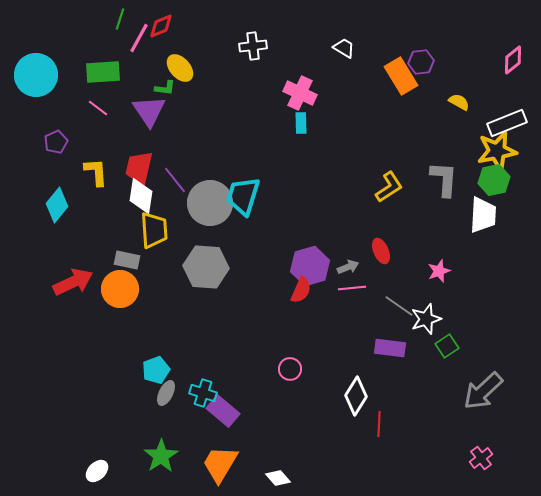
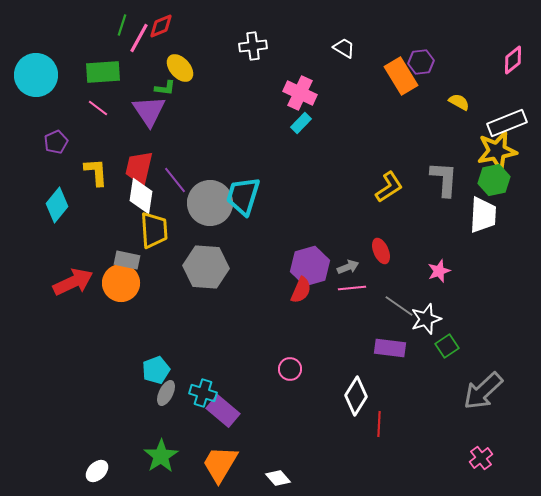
green line at (120, 19): moved 2 px right, 6 px down
cyan rectangle at (301, 123): rotated 45 degrees clockwise
orange circle at (120, 289): moved 1 px right, 6 px up
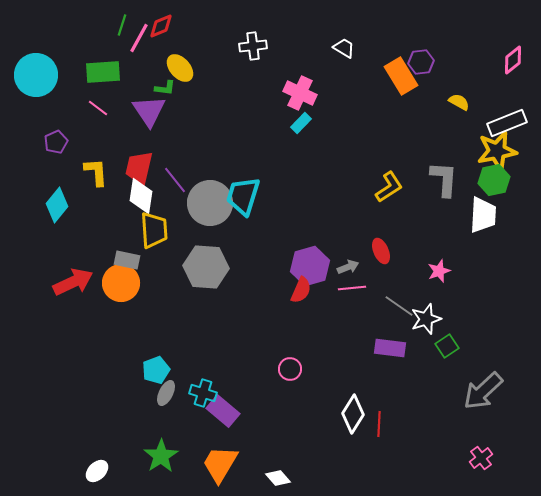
white diamond at (356, 396): moved 3 px left, 18 px down
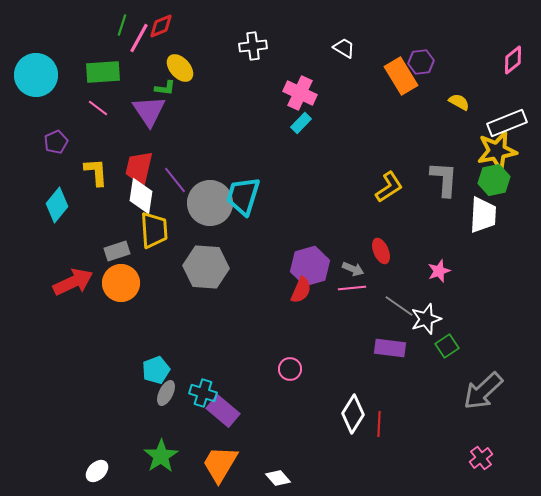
gray rectangle at (127, 260): moved 10 px left, 9 px up; rotated 30 degrees counterclockwise
gray arrow at (348, 267): moved 5 px right, 2 px down; rotated 45 degrees clockwise
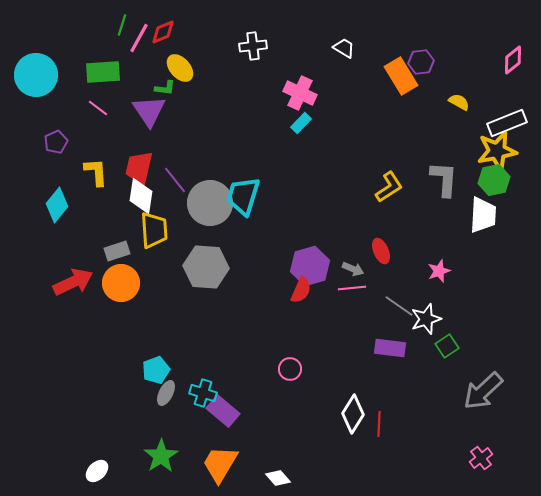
red diamond at (161, 26): moved 2 px right, 6 px down
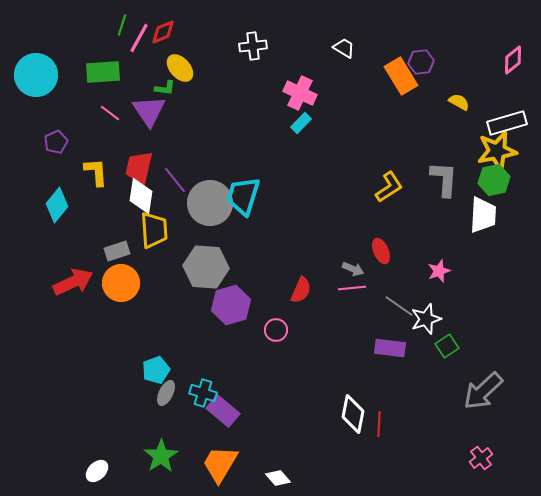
pink line at (98, 108): moved 12 px right, 5 px down
white rectangle at (507, 123): rotated 6 degrees clockwise
purple hexagon at (310, 266): moved 79 px left, 39 px down
pink circle at (290, 369): moved 14 px left, 39 px up
white diamond at (353, 414): rotated 21 degrees counterclockwise
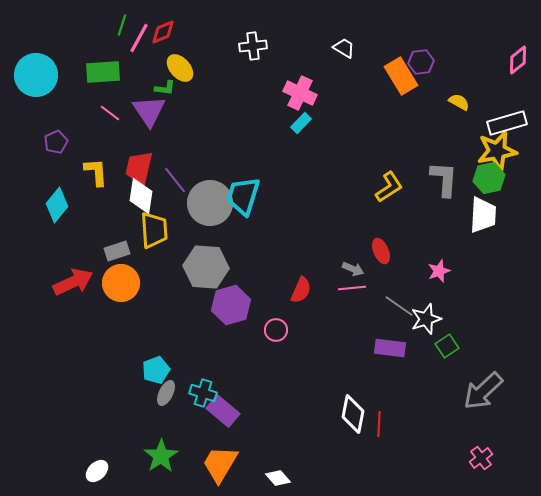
pink diamond at (513, 60): moved 5 px right
green hexagon at (494, 180): moved 5 px left, 2 px up
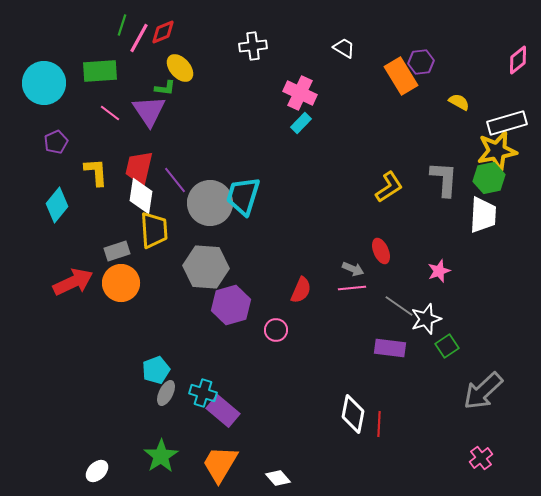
green rectangle at (103, 72): moved 3 px left, 1 px up
cyan circle at (36, 75): moved 8 px right, 8 px down
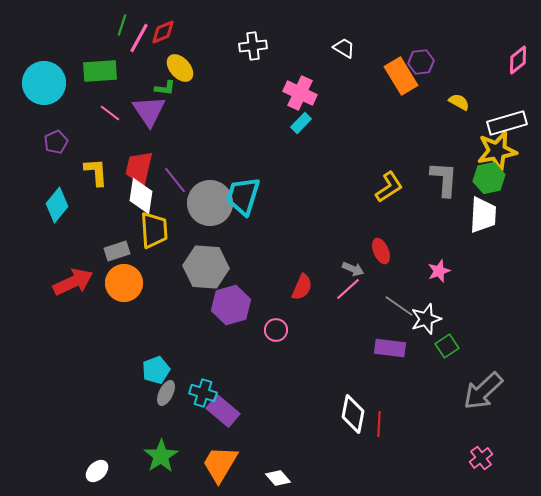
orange circle at (121, 283): moved 3 px right
pink line at (352, 288): moved 4 px left, 1 px down; rotated 36 degrees counterclockwise
red semicircle at (301, 290): moved 1 px right, 3 px up
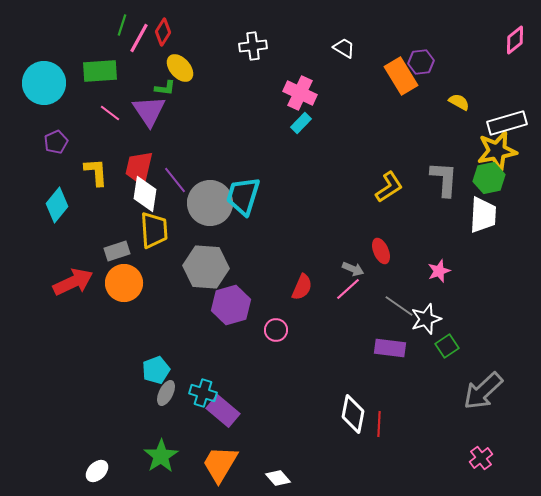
red diamond at (163, 32): rotated 36 degrees counterclockwise
pink diamond at (518, 60): moved 3 px left, 20 px up
white diamond at (141, 196): moved 4 px right, 2 px up
